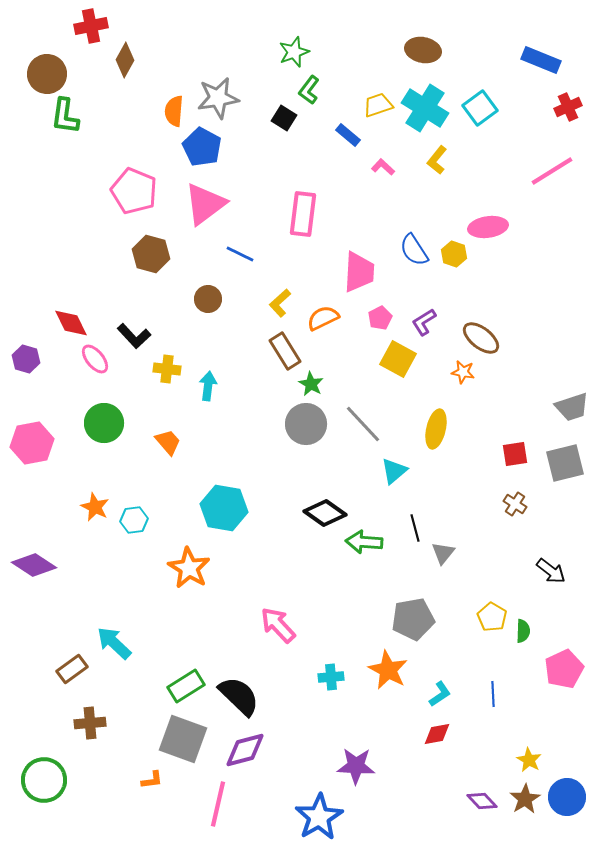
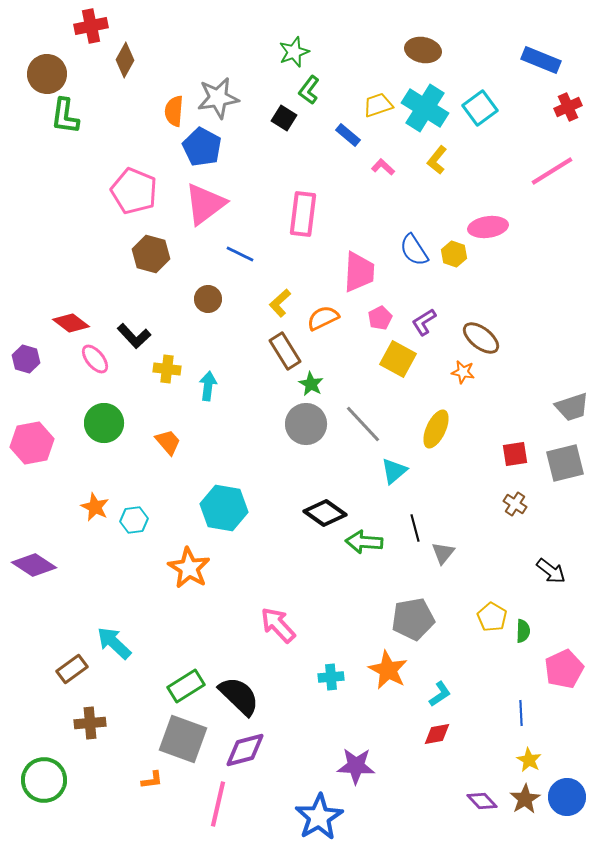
red diamond at (71, 323): rotated 27 degrees counterclockwise
yellow ellipse at (436, 429): rotated 12 degrees clockwise
blue line at (493, 694): moved 28 px right, 19 px down
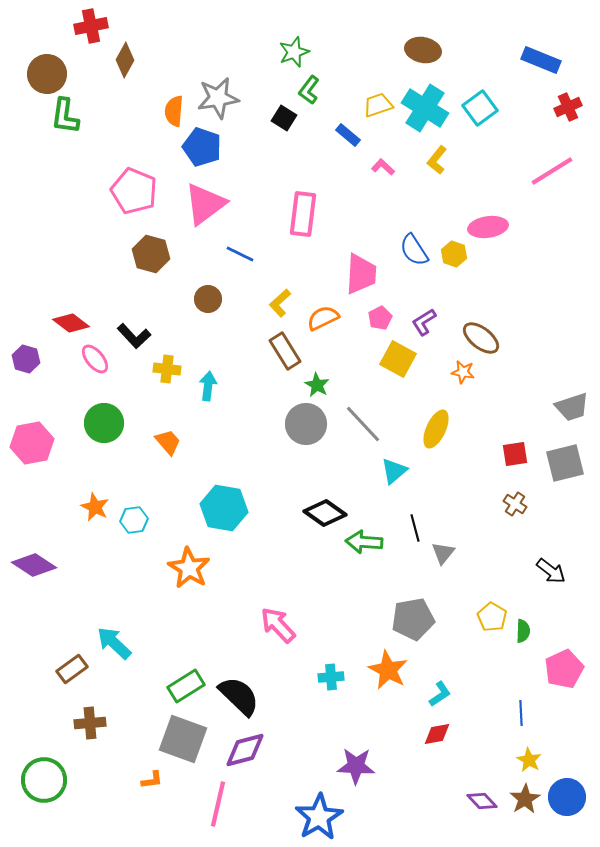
blue pentagon at (202, 147): rotated 9 degrees counterclockwise
pink trapezoid at (359, 272): moved 2 px right, 2 px down
green star at (311, 384): moved 6 px right, 1 px down
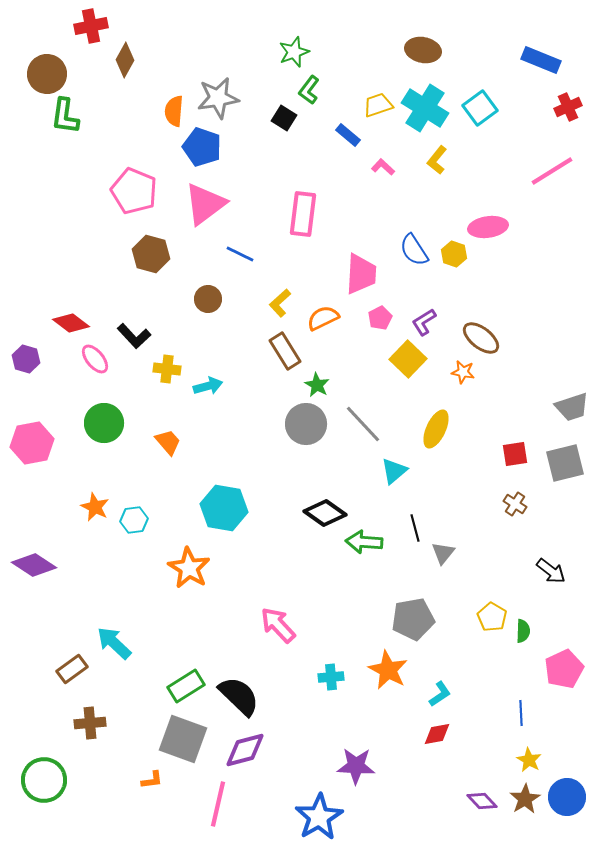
yellow square at (398, 359): moved 10 px right; rotated 15 degrees clockwise
cyan arrow at (208, 386): rotated 68 degrees clockwise
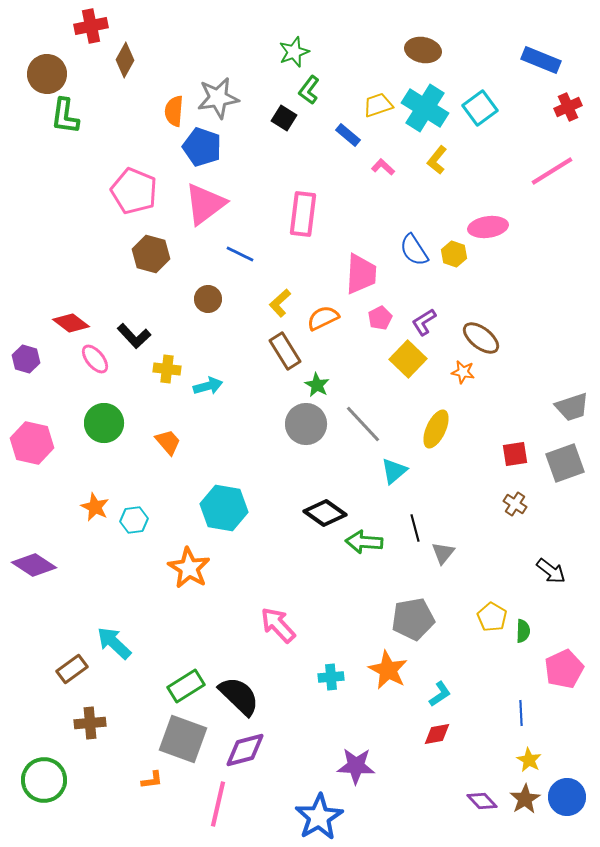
pink hexagon at (32, 443): rotated 24 degrees clockwise
gray square at (565, 463): rotated 6 degrees counterclockwise
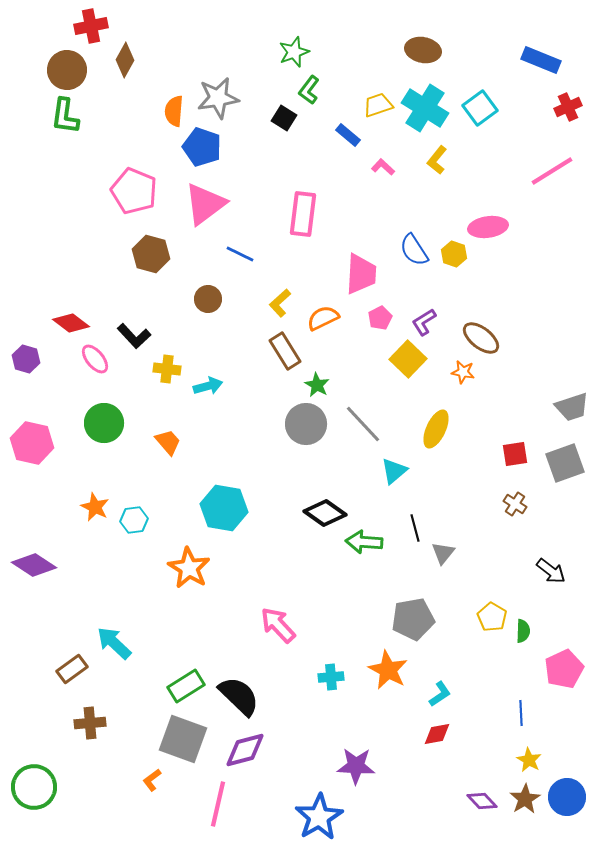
brown circle at (47, 74): moved 20 px right, 4 px up
green circle at (44, 780): moved 10 px left, 7 px down
orange L-shape at (152, 780): rotated 150 degrees clockwise
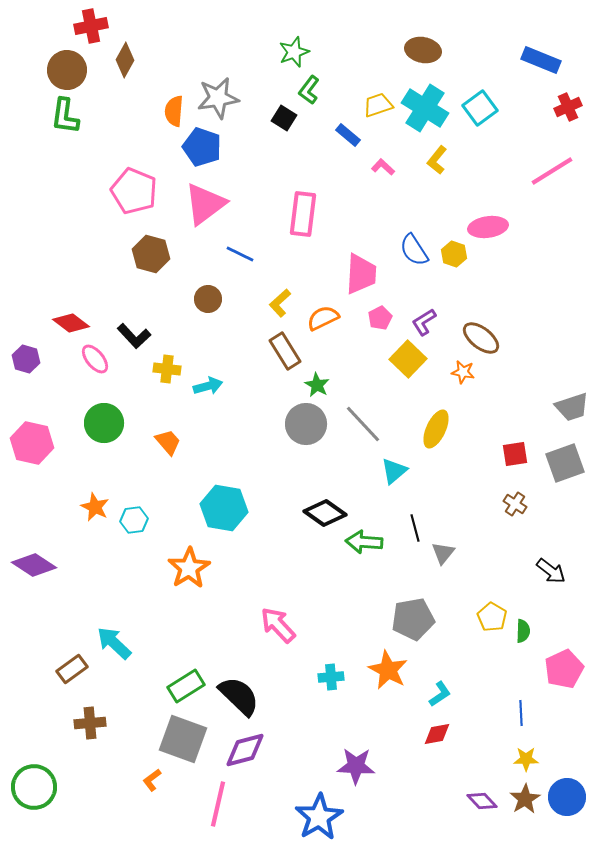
orange star at (189, 568): rotated 9 degrees clockwise
yellow star at (529, 760): moved 3 px left, 1 px up; rotated 30 degrees counterclockwise
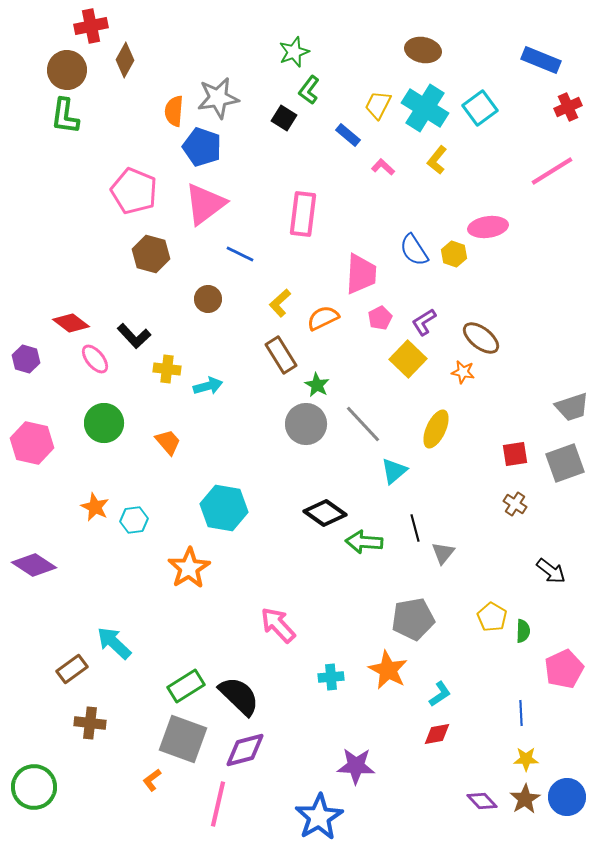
yellow trapezoid at (378, 105): rotated 44 degrees counterclockwise
brown rectangle at (285, 351): moved 4 px left, 4 px down
brown cross at (90, 723): rotated 12 degrees clockwise
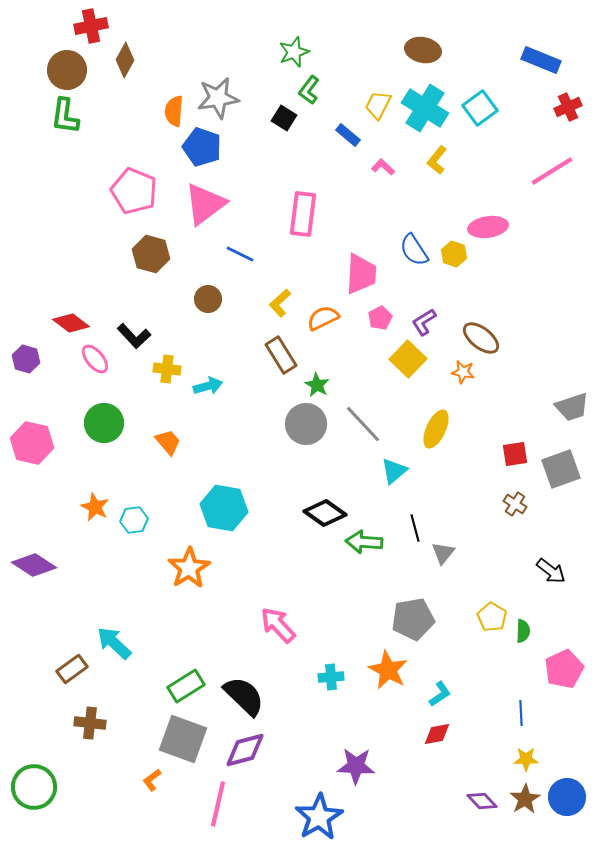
gray square at (565, 463): moved 4 px left, 6 px down
black semicircle at (239, 696): moved 5 px right
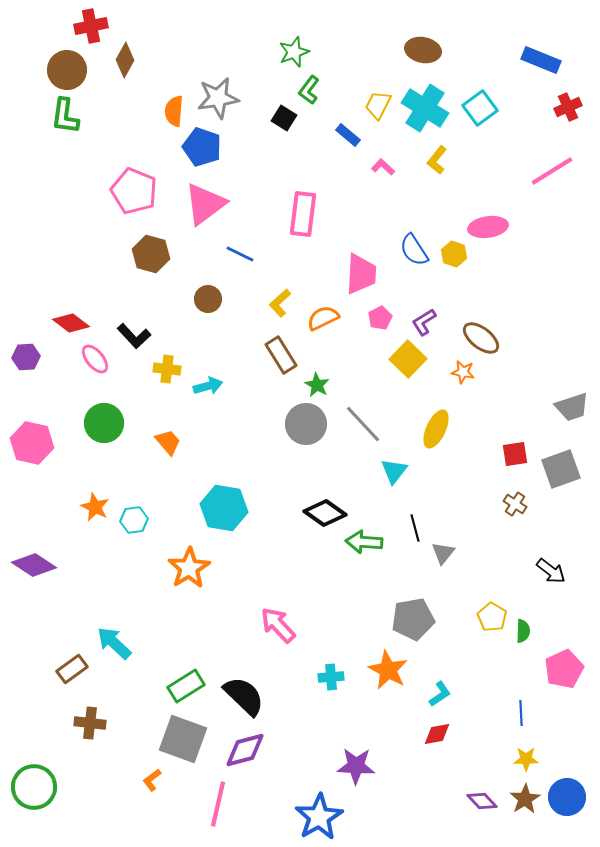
purple hexagon at (26, 359): moved 2 px up; rotated 20 degrees counterclockwise
cyan triangle at (394, 471): rotated 12 degrees counterclockwise
